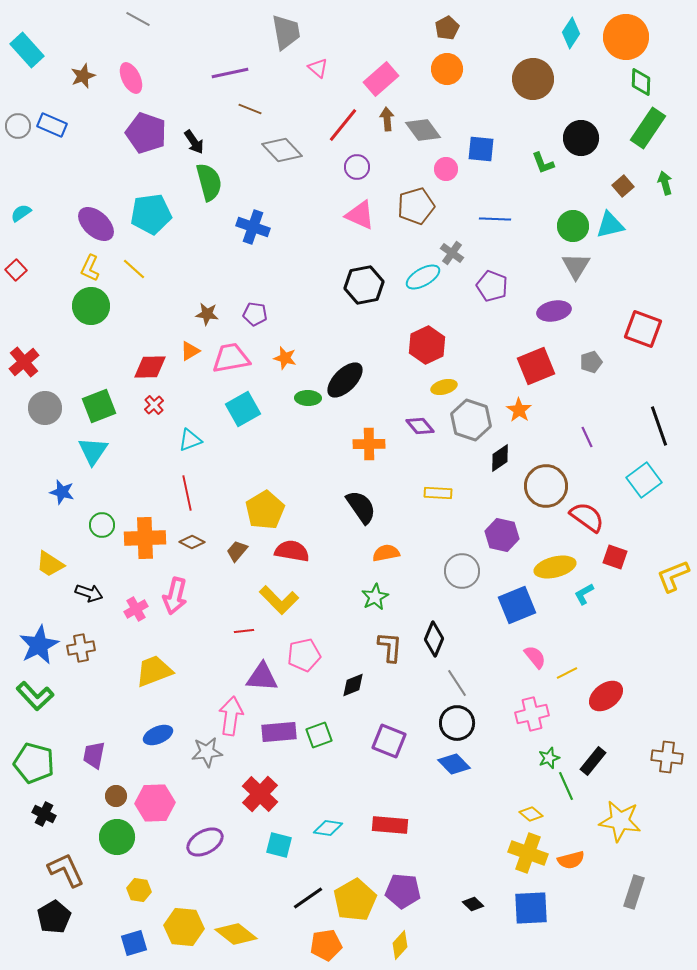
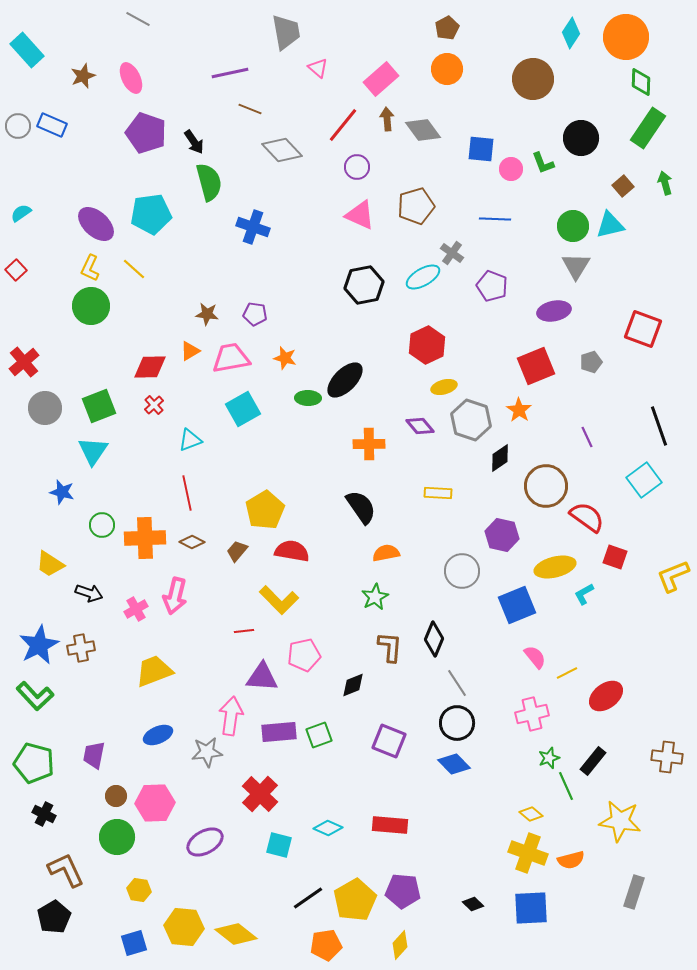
pink circle at (446, 169): moved 65 px right
cyan diamond at (328, 828): rotated 16 degrees clockwise
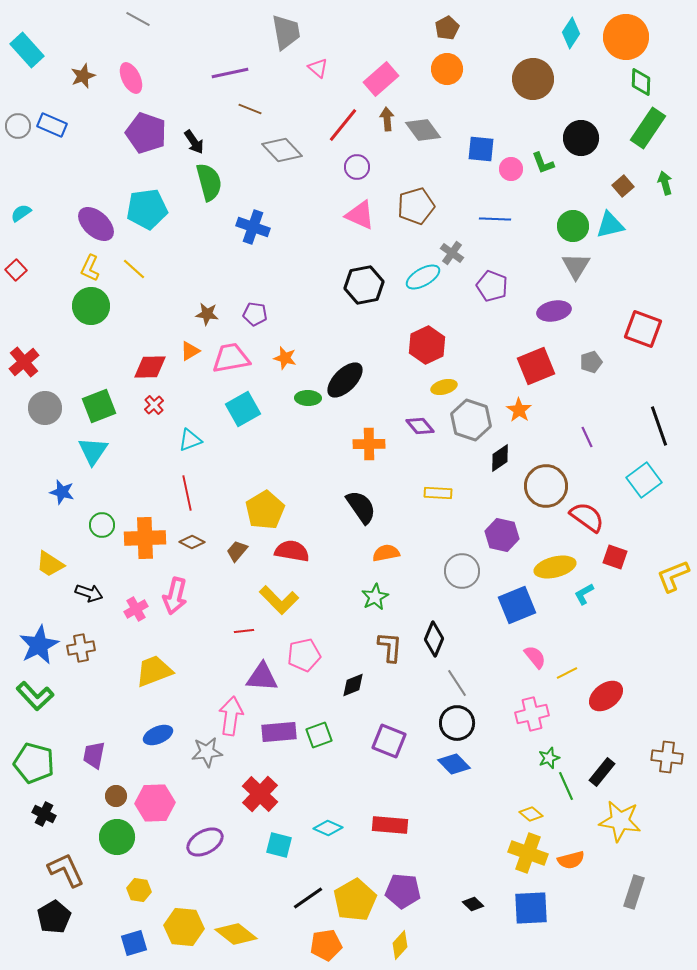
cyan pentagon at (151, 214): moved 4 px left, 5 px up
black rectangle at (593, 761): moved 9 px right, 11 px down
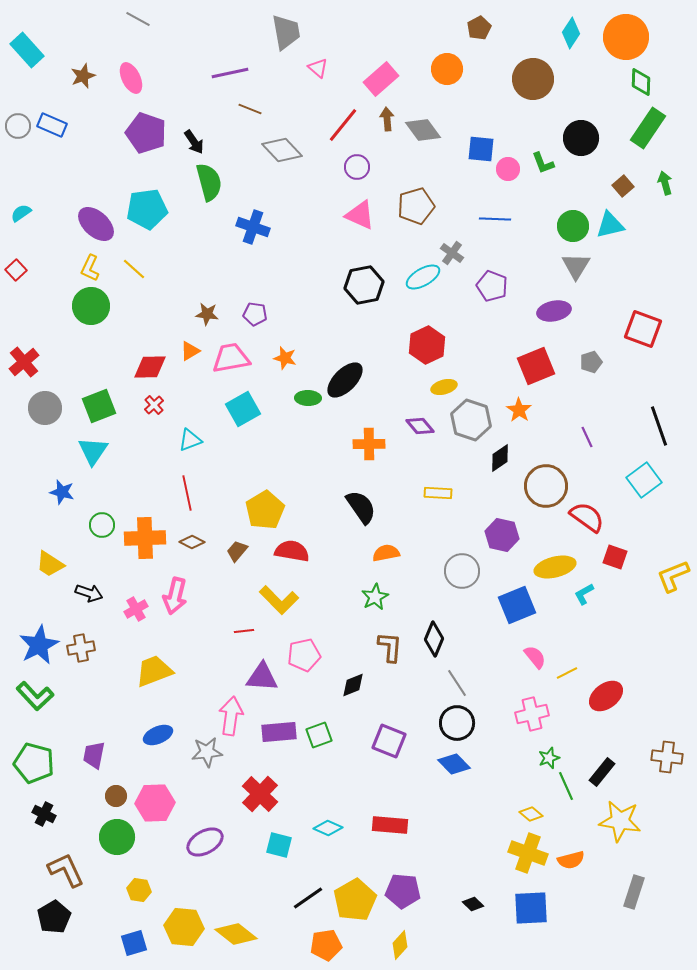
brown pentagon at (447, 28): moved 32 px right
pink circle at (511, 169): moved 3 px left
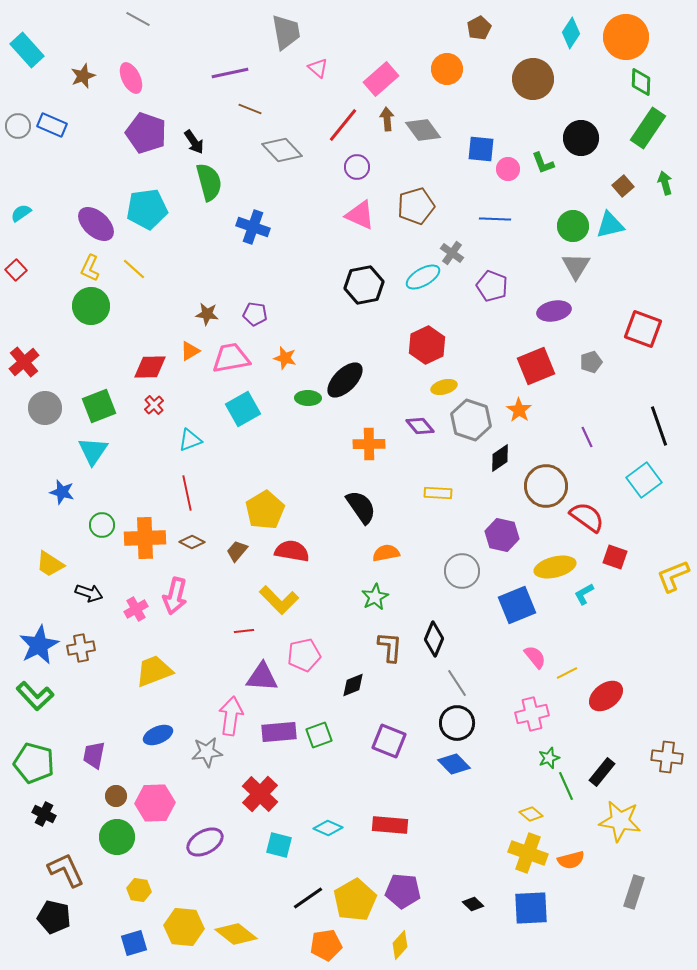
black pentagon at (54, 917): rotated 28 degrees counterclockwise
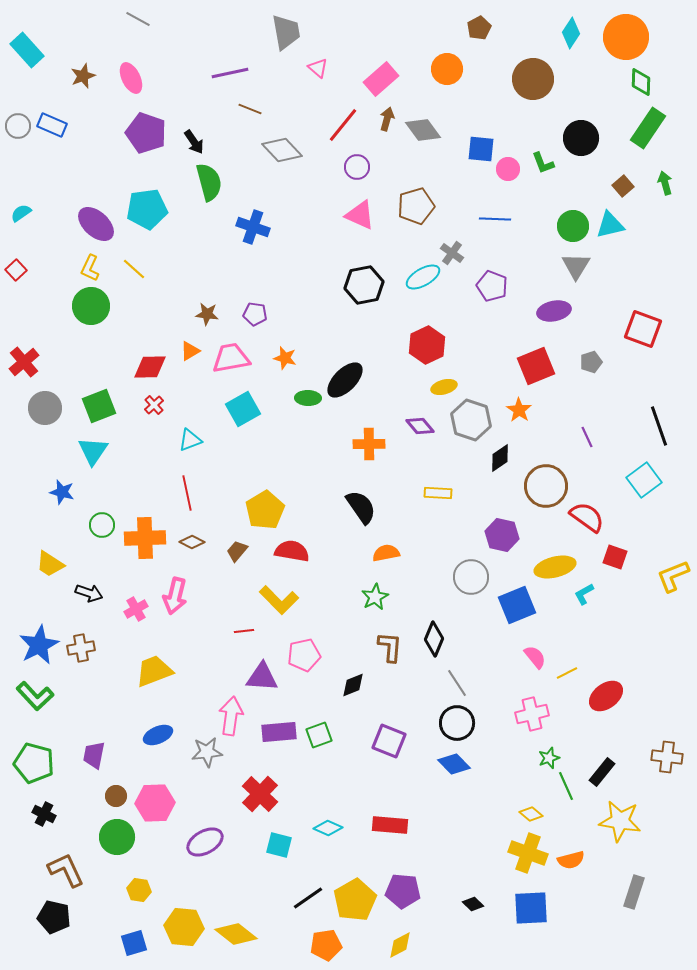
brown arrow at (387, 119): rotated 20 degrees clockwise
gray circle at (462, 571): moved 9 px right, 6 px down
yellow diamond at (400, 945): rotated 20 degrees clockwise
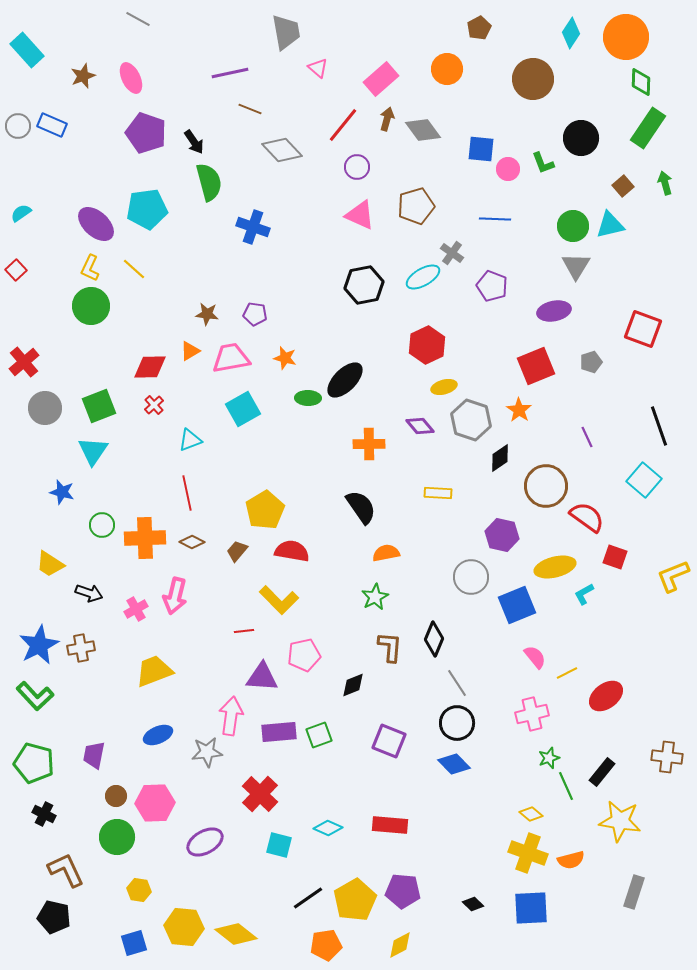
cyan square at (644, 480): rotated 12 degrees counterclockwise
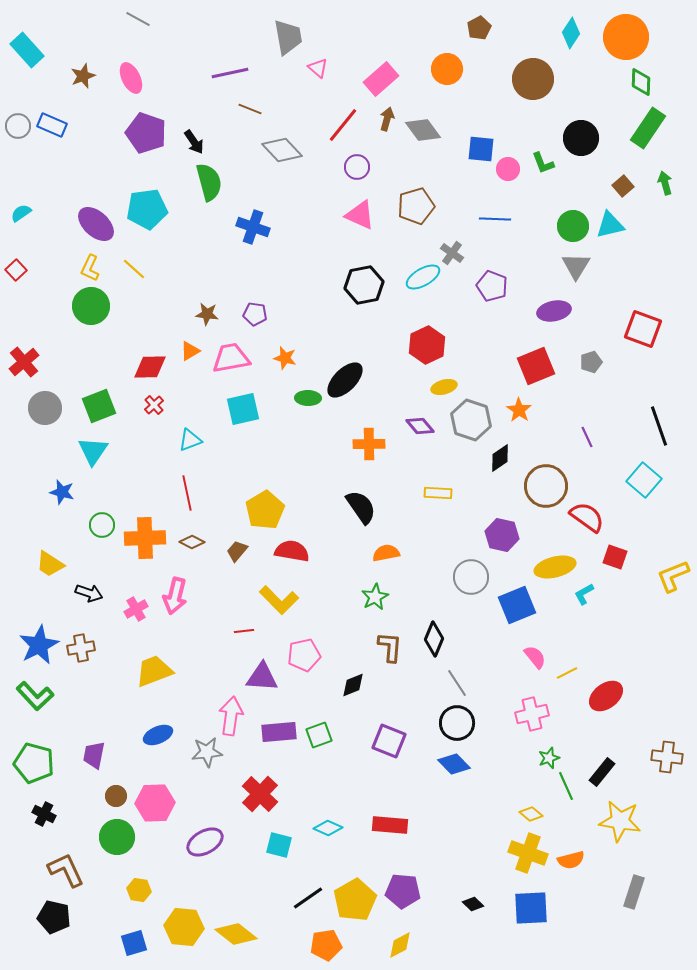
gray trapezoid at (286, 32): moved 2 px right, 5 px down
cyan square at (243, 409): rotated 16 degrees clockwise
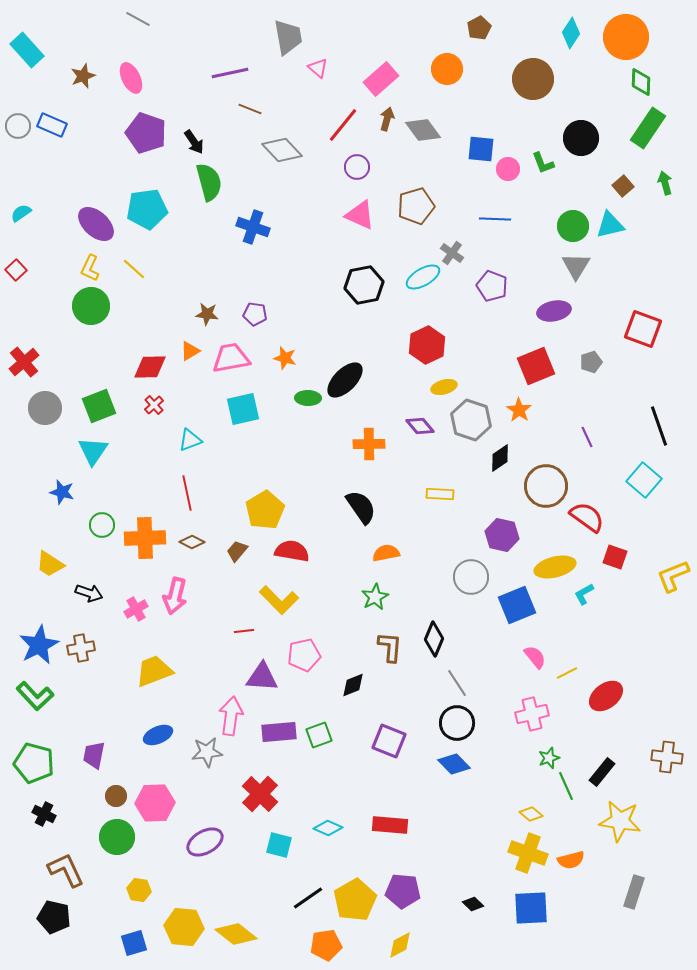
yellow rectangle at (438, 493): moved 2 px right, 1 px down
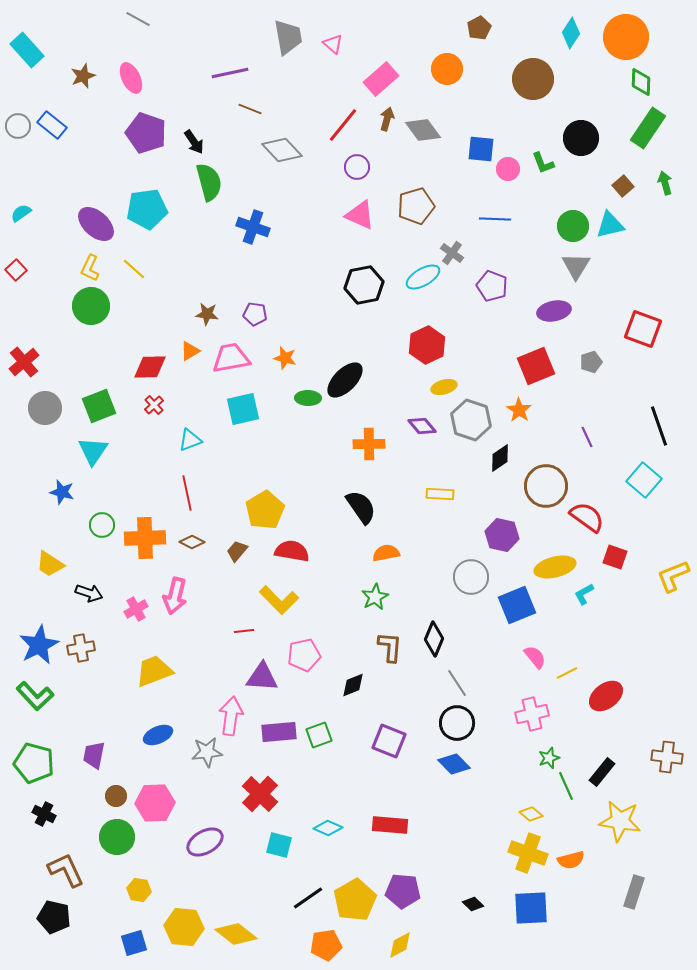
pink triangle at (318, 68): moved 15 px right, 24 px up
blue rectangle at (52, 125): rotated 16 degrees clockwise
purple diamond at (420, 426): moved 2 px right
